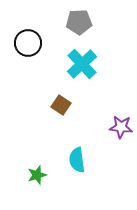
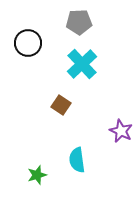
purple star: moved 4 px down; rotated 20 degrees clockwise
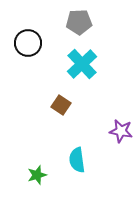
purple star: rotated 15 degrees counterclockwise
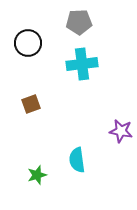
cyan cross: rotated 36 degrees clockwise
brown square: moved 30 px left, 1 px up; rotated 36 degrees clockwise
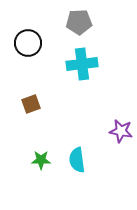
green star: moved 4 px right, 15 px up; rotated 18 degrees clockwise
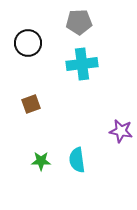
green star: moved 1 px down
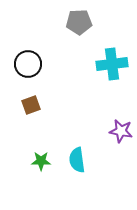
black circle: moved 21 px down
cyan cross: moved 30 px right
brown square: moved 1 px down
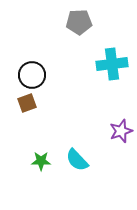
black circle: moved 4 px right, 11 px down
brown square: moved 4 px left, 2 px up
purple star: rotated 30 degrees counterclockwise
cyan semicircle: rotated 35 degrees counterclockwise
